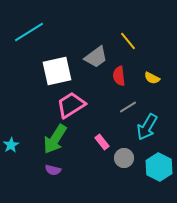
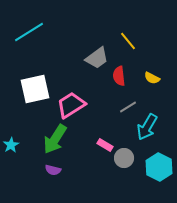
gray trapezoid: moved 1 px right, 1 px down
white square: moved 22 px left, 18 px down
pink rectangle: moved 3 px right, 3 px down; rotated 21 degrees counterclockwise
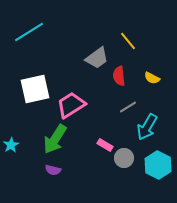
cyan hexagon: moved 1 px left, 2 px up
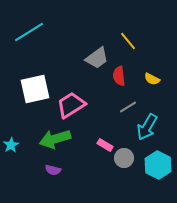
yellow semicircle: moved 1 px down
green arrow: rotated 40 degrees clockwise
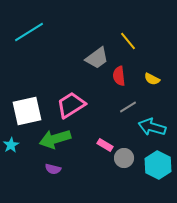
white square: moved 8 px left, 22 px down
cyan arrow: moved 5 px right; rotated 76 degrees clockwise
purple semicircle: moved 1 px up
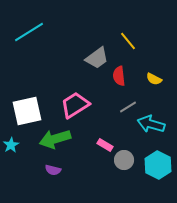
yellow semicircle: moved 2 px right
pink trapezoid: moved 4 px right
cyan arrow: moved 1 px left, 3 px up
gray circle: moved 2 px down
purple semicircle: moved 1 px down
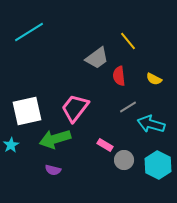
pink trapezoid: moved 3 px down; rotated 20 degrees counterclockwise
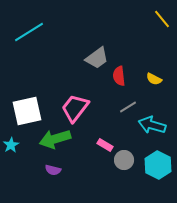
yellow line: moved 34 px right, 22 px up
cyan arrow: moved 1 px right, 1 px down
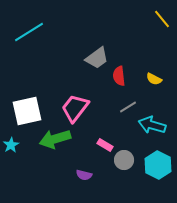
purple semicircle: moved 31 px right, 5 px down
